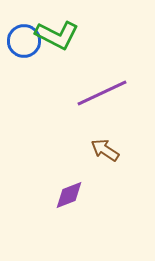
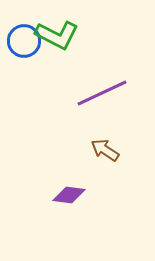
purple diamond: rotated 28 degrees clockwise
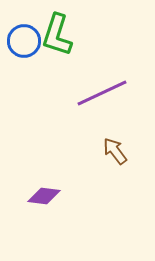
green L-shape: rotated 81 degrees clockwise
brown arrow: moved 10 px right, 1 px down; rotated 20 degrees clockwise
purple diamond: moved 25 px left, 1 px down
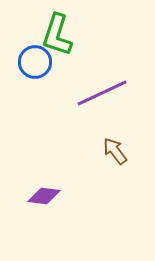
blue circle: moved 11 px right, 21 px down
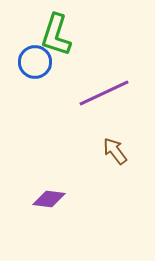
green L-shape: moved 1 px left
purple line: moved 2 px right
purple diamond: moved 5 px right, 3 px down
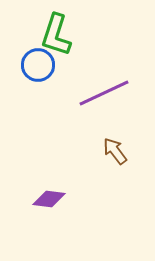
blue circle: moved 3 px right, 3 px down
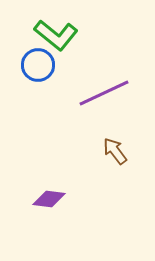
green L-shape: rotated 69 degrees counterclockwise
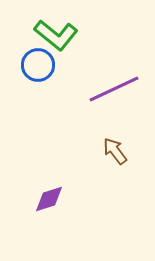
purple line: moved 10 px right, 4 px up
purple diamond: rotated 24 degrees counterclockwise
